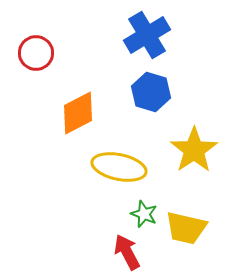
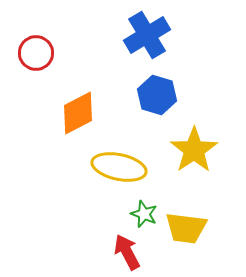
blue hexagon: moved 6 px right, 3 px down
yellow trapezoid: rotated 6 degrees counterclockwise
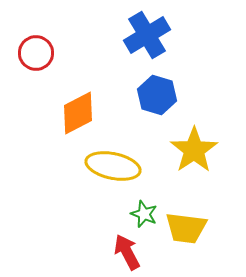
yellow ellipse: moved 6 px left, 1 px up
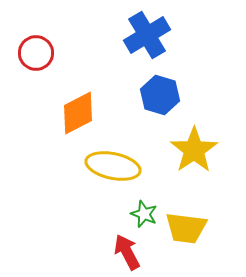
blue hexagon: moved 3 px right
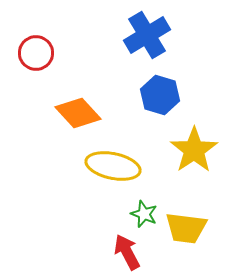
orange diamond: rotated 75 degrees clockwise
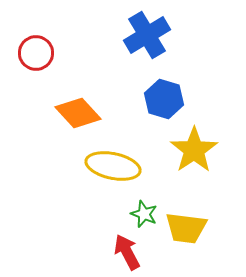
blue hexagon: moved 4 px right, 4 px down
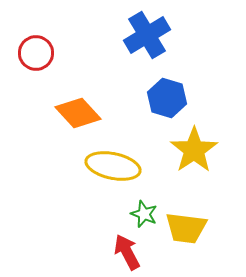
blue hexagon: moved 3 px right, 1 px up
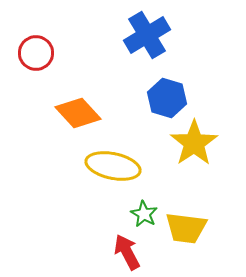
yellow star: moved 7 px up
green star: rotated 8 degrees clockwise
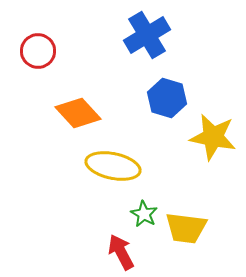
red circle: moved 2 px right, 2 px up
yellow star: moved 19 px right, 6 px up; rotated 27 degrees counterclockwise
red arrow: moved 6 px left
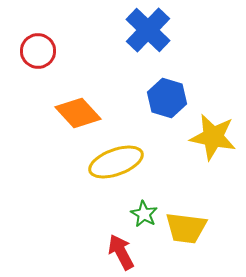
blue cross: moved 1 px right, 5 px up; rotated 15 degrees counterclockwise
yellow ellipse: moved 3 px right, 4 px up; rotated 32 degrees counterclockwise
